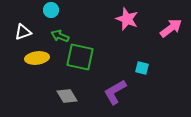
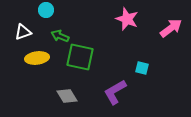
cyan circle: moved 5 px left
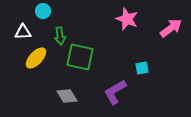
cyan circle: moved 3 px left, 1 px down
white triangle: rotated 18 degrees clockwise
green arrow: rotated 120 degrees counterclockwise
yellow ellipse: moved 1 px left; rotated 40 degrees counterclockwise
cyan square: rotated 24 degrees counterclockwise
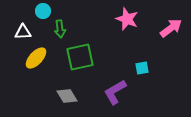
green arrow: moved 7 px up
green square: rotated 24 degrees counterclockwise
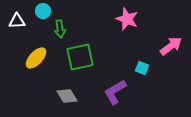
pink arrow: moved 18 px down
white triangle: moved 6 px left, 11 px up
cyan square: rotated 32 degrees clockwise
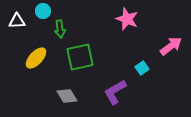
cyan square: rotated 32 degrees clockwise
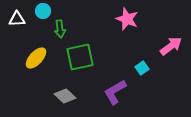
white triangle: moved 2 px up
gray diamond: moved 2 px left; rotated 15 degrees counterclockwise
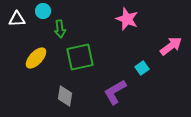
gray diamond: rotated 55 degrees clockwise
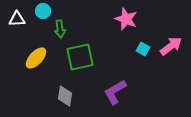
pink star: moved 1 px left
cyan square: moved 1 px right, 19 px up; rotated 24 degrees counterclockwise
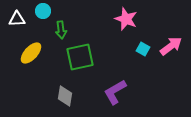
green arrow: moved 1 px right, 1 px down
yellow ellipse: moved 5 px left, 5 px up
